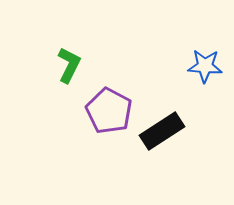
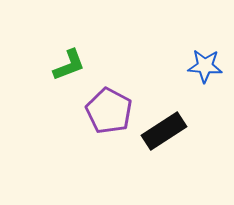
green L-shape: rotated 42 degrees clockwise
black rectangle: moved 2 px right
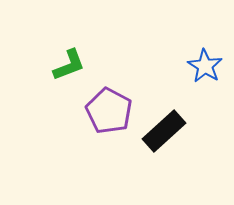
blue star: rotated 28 degrees clockwise
black rectangle: rotated 9 degrees counterclockwise
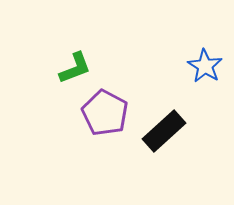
green L-shape: moved 6 px right, 3 px down
purple pentagon: moved 4 px left, 2 px down
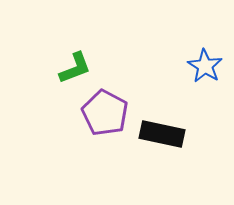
black rectangle: moved 2 px left, 3 px down; rotated 54 degrees clockwise
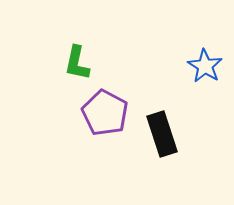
green L-shape: moved 2 px right, 5 px up; rotated 123 degrees clockwise
black rectangle: rotated 60 degrees clockwise
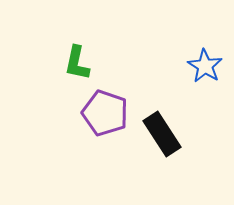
purple pentagon: rotated 9 degrees counterclockwise
black rectangle: rotated 15 degrees counterclockwise
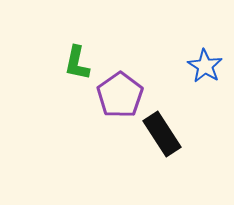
purple pentagon: moved 15 px right, 18 px up; rotated 18 degrees clockwise
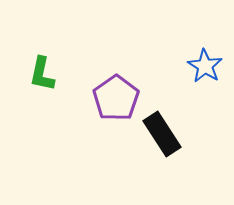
green L-shape: moved 35 px left, 11 px down
purple pentagon: moved 4 px left, 3 px down
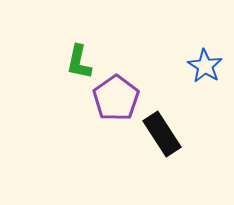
green L-shape: moved 37 px right, 12 px up
